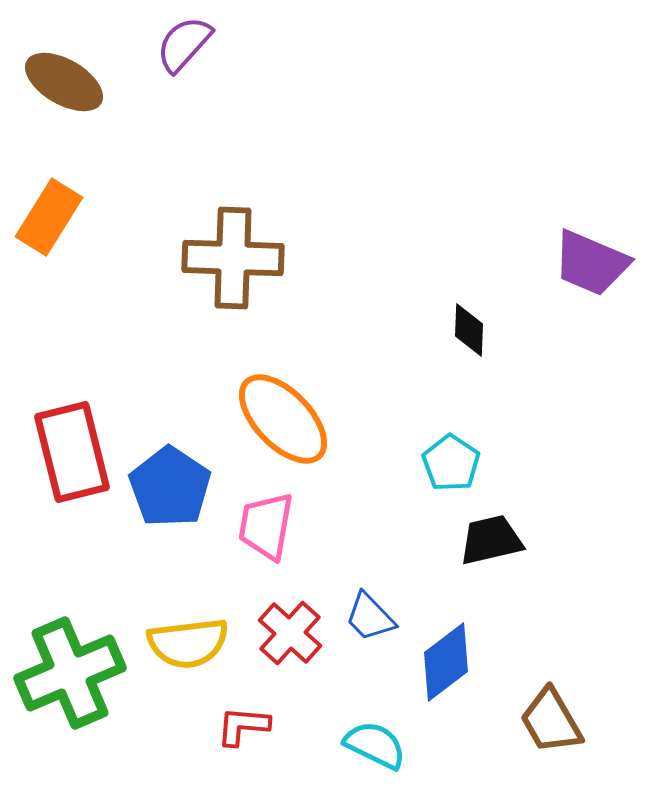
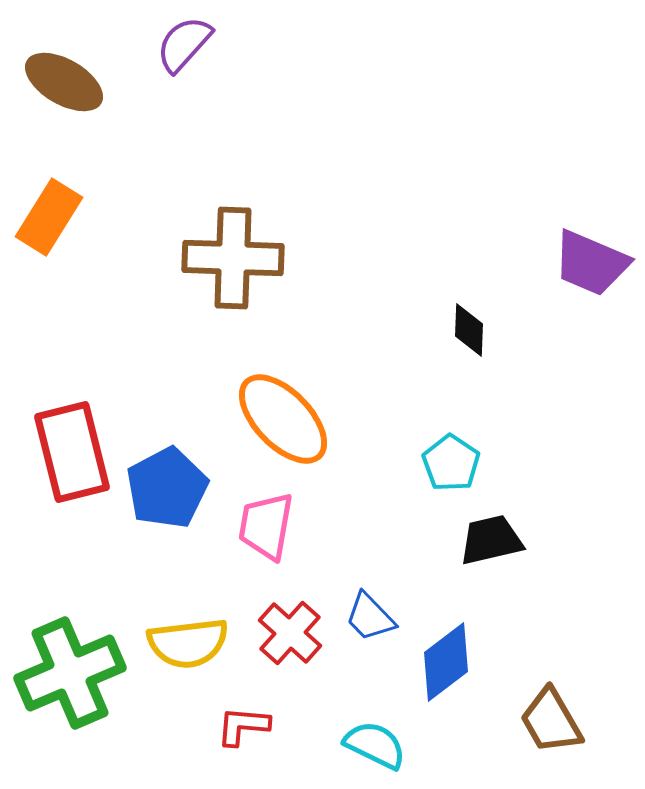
blue pentagon: moved 3 px left, 1 px down; rotated 10 degrees clockwise
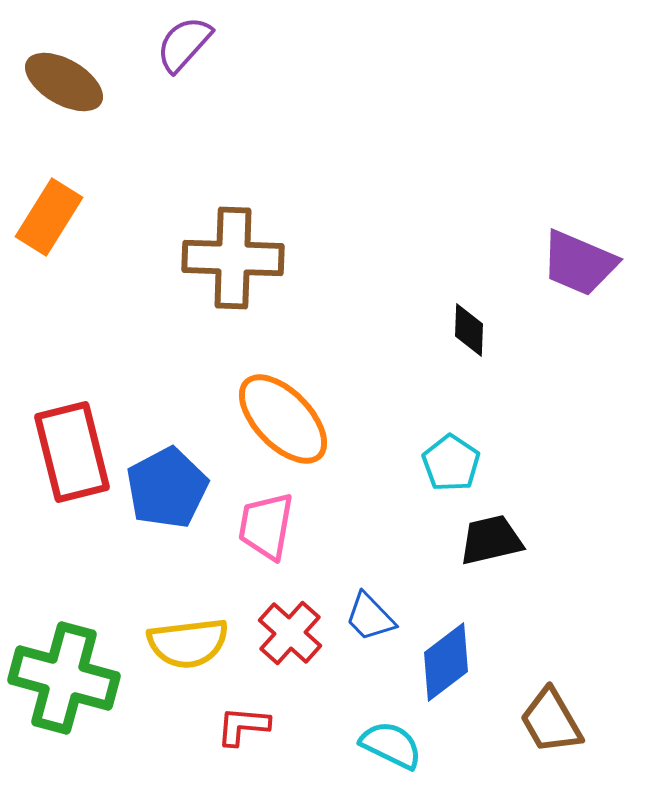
purple trapezoid: moved 12 px left
green cross: moved 6 px left, 5 px down; rotated 38 degrees clockwise
cyan semicircle: moved 16 px right
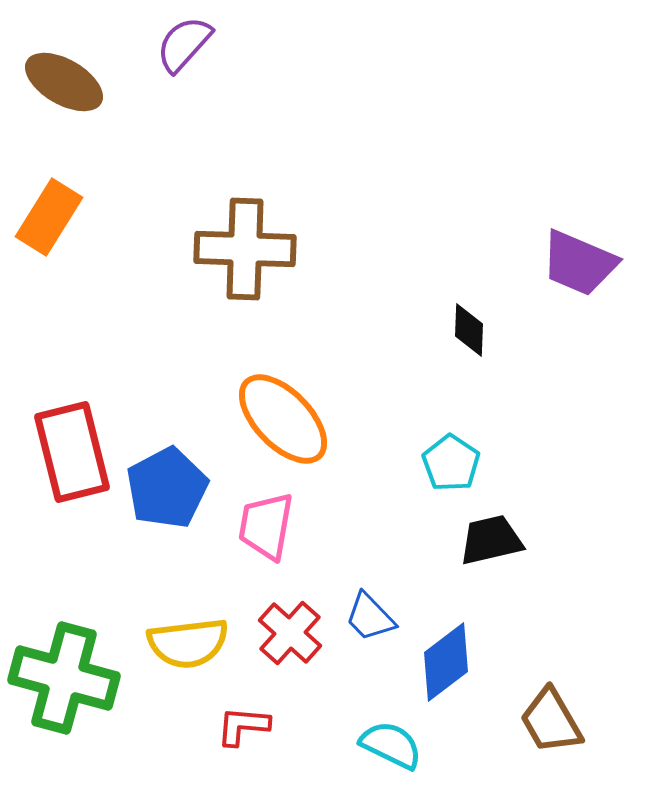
brown cross: moved 12 px right, 9 px up
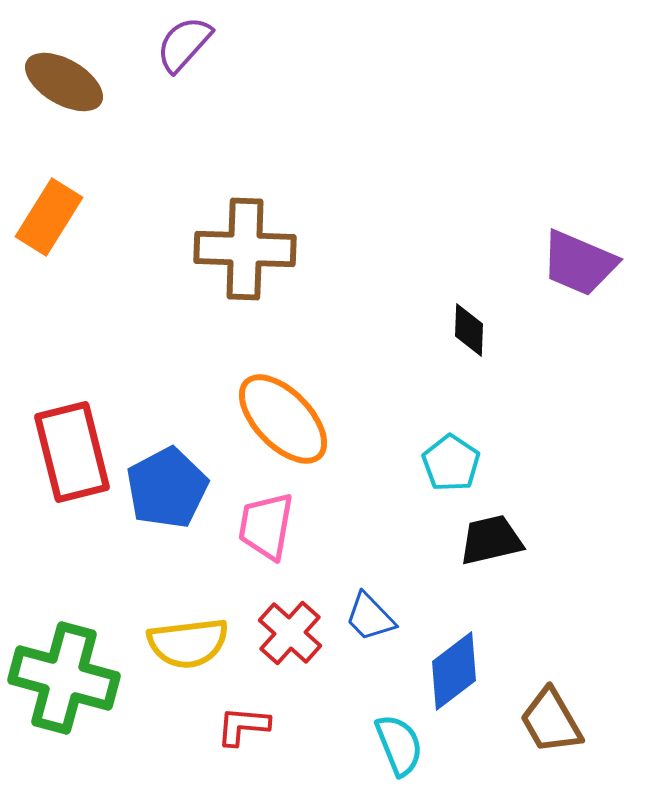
blue diamond: moved 8 px right, 9 px down
cyan semicircle: moved 8 px right; rotated 42 degrees clockwise
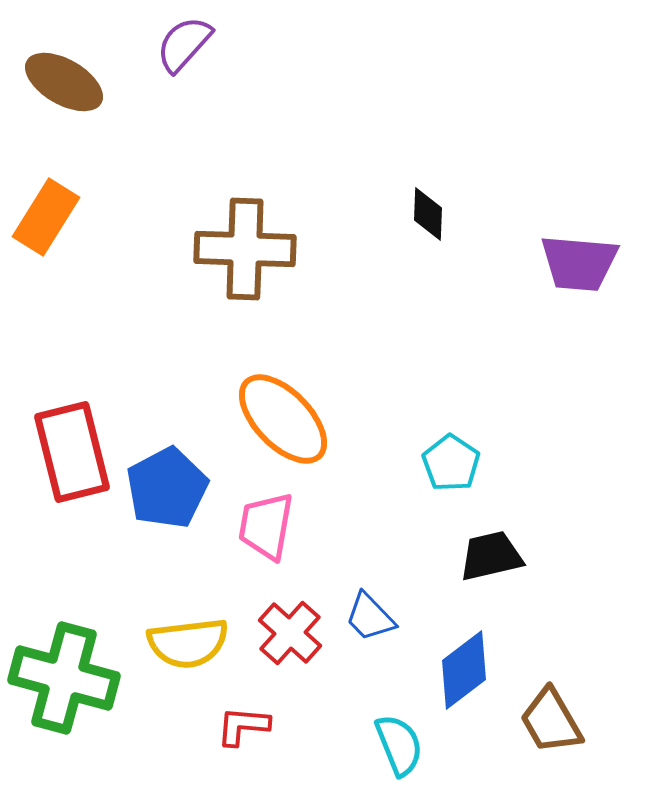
orange rectangle: moved 3 px left
purple trapezoid: rotated 18 degrees counterclockwise
black diamond: moved 41 px left, 116 px up
black trapezoid: moved 16 px down
blue diamond: moved 10 px right, 1 px up
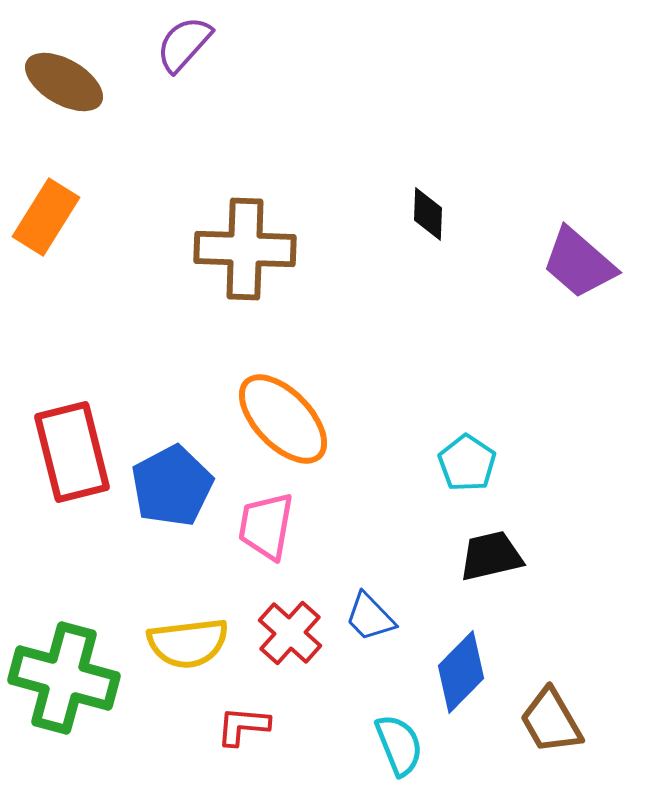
purple trapezoid: rotated 36 degrees clockwise
cyan pentagon: moved 16 px right
blue pentagon: moved 5 px right, 2 px up
blue diamond: moved 3 px left, 2 px down; rotated 8 degrees counterclockwise
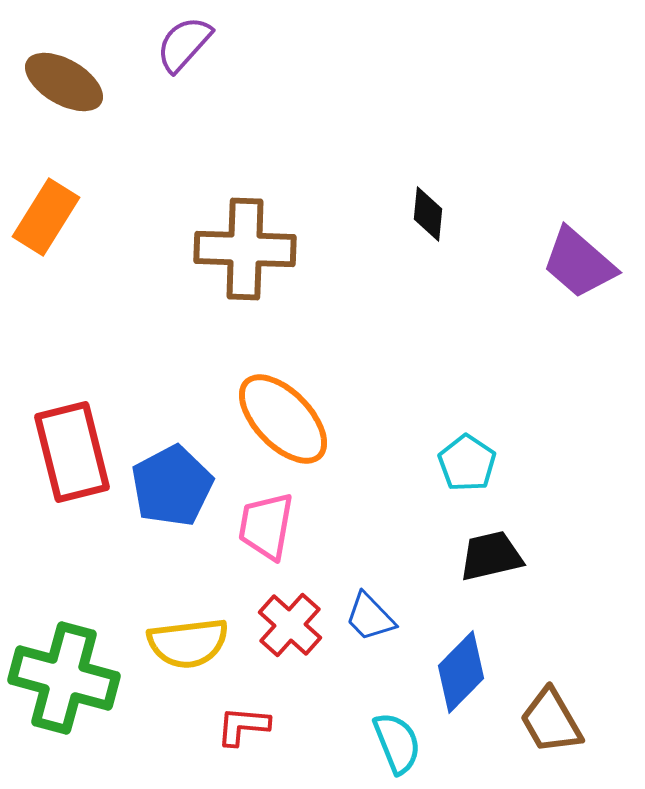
black diamond: rotated 4 degrees clockwise
red cross: moved 8 px up
cyan semicircle: moved 2 px left, 2 px up
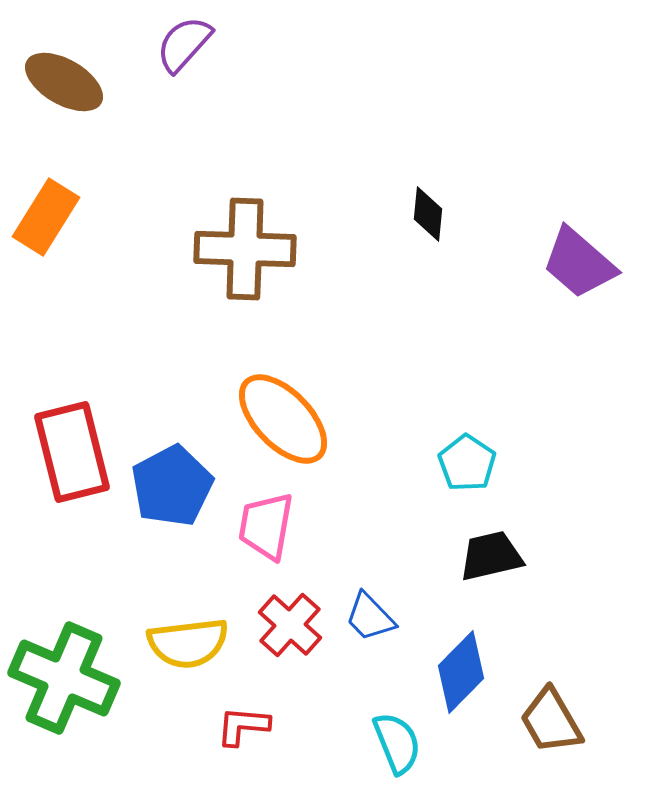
green cross: rotated 8 degrees clockwise
